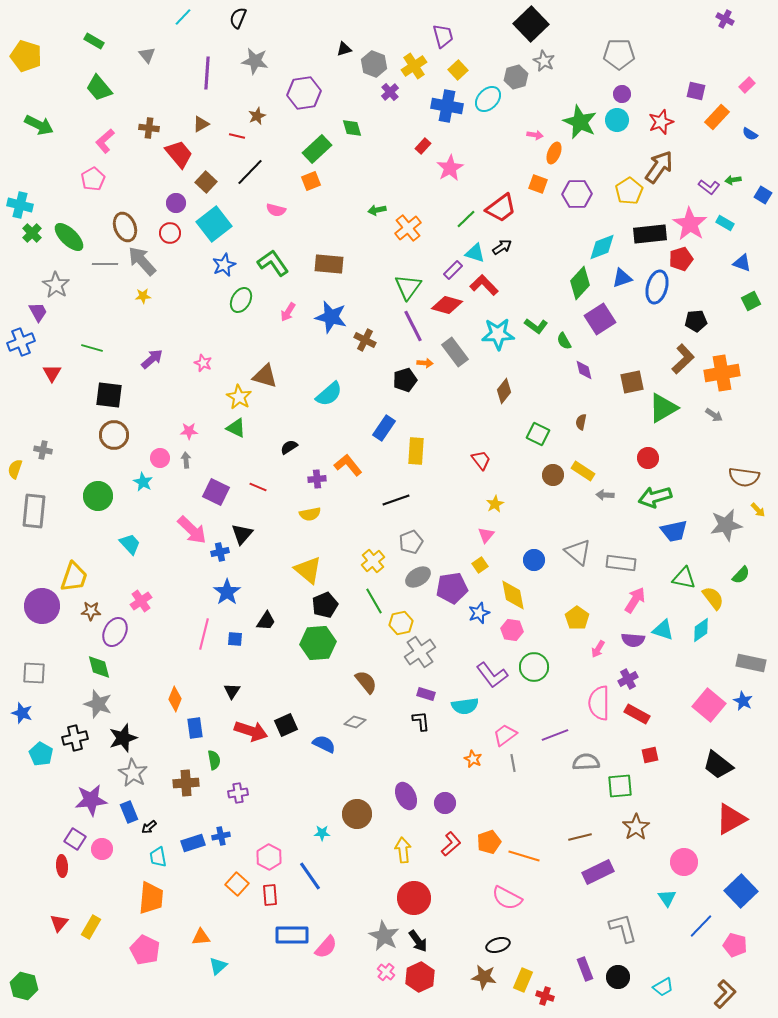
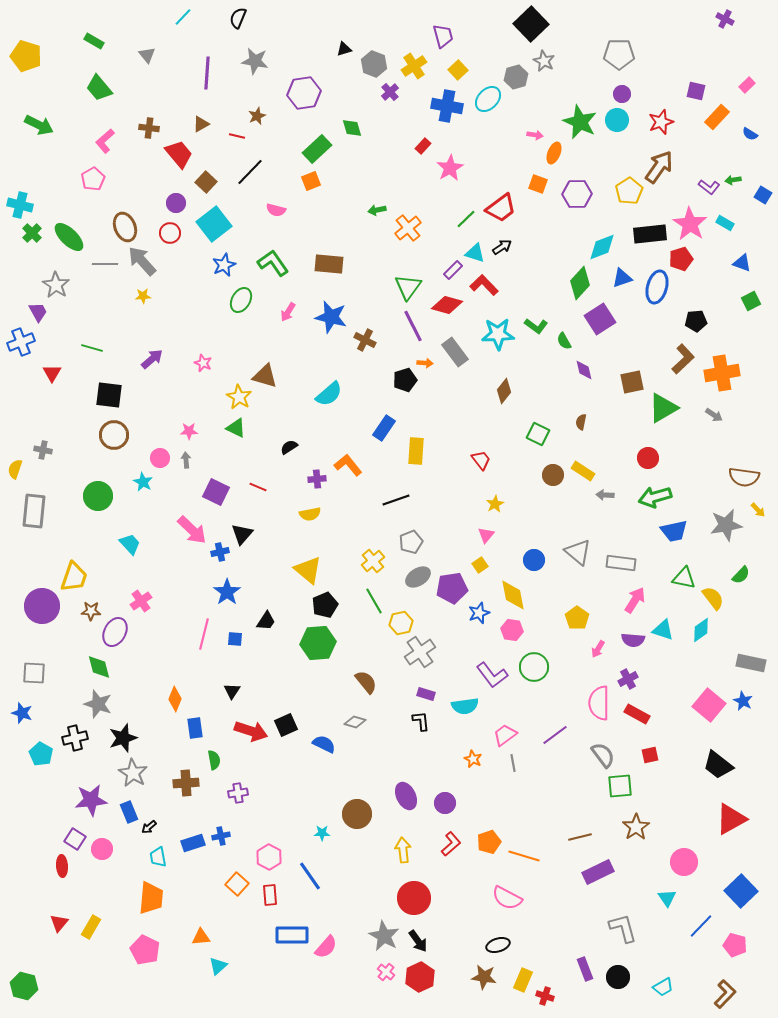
purple line at (555, 735): rotated 16 degrees counterclockwise
gray semicircle at (586, 762): moved 17 px right, 7 px up; rotated 56 degrees clockwise
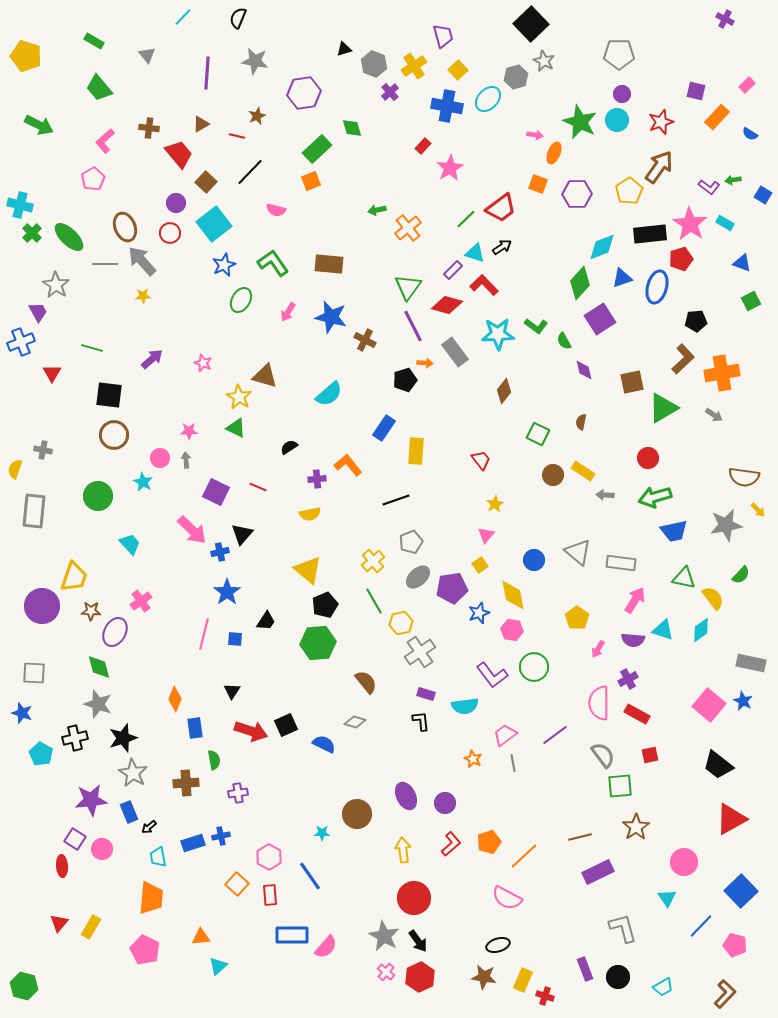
gray ellipse at (418, 577): rotated 10 degrees counterclockwise
orange line at (524, 856): rotated 60 degrees counterclockwise
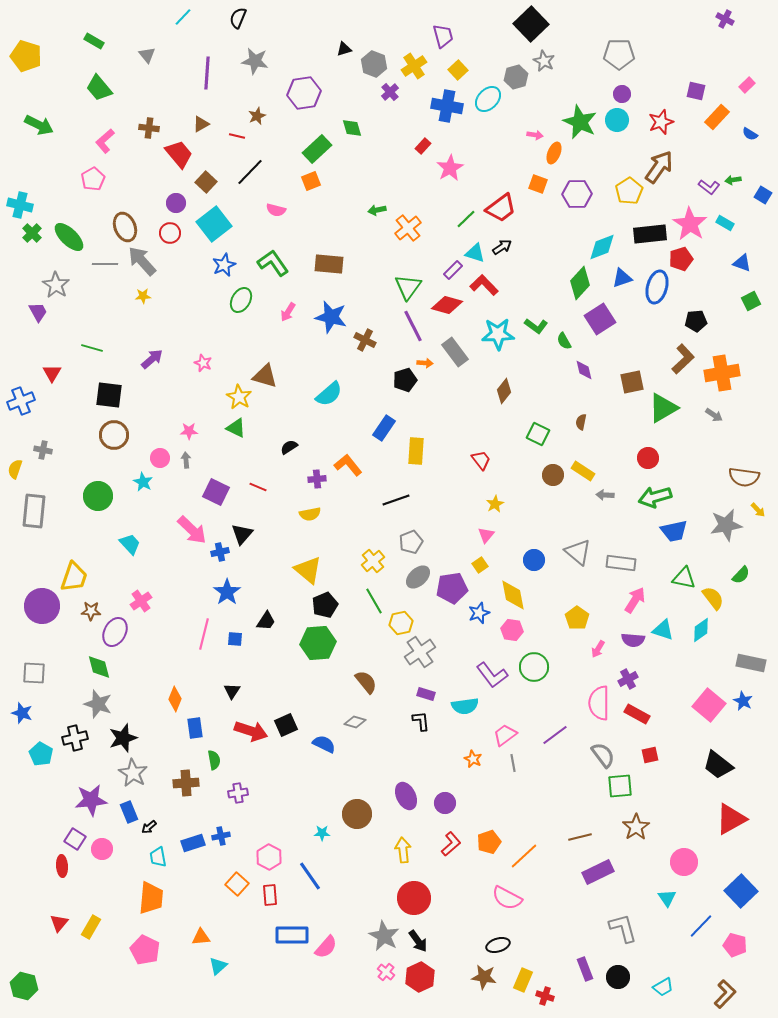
blue cross at (21, 342): moved 59 px down
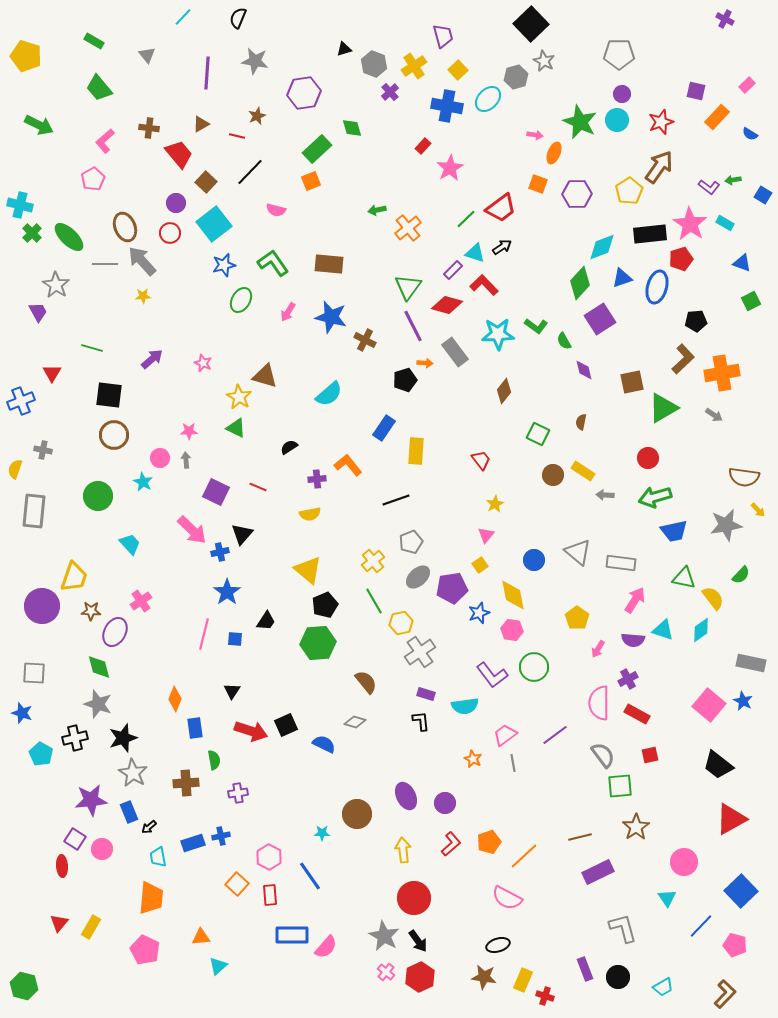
blue star at (224, 265): rotated 10 degrees clockwise
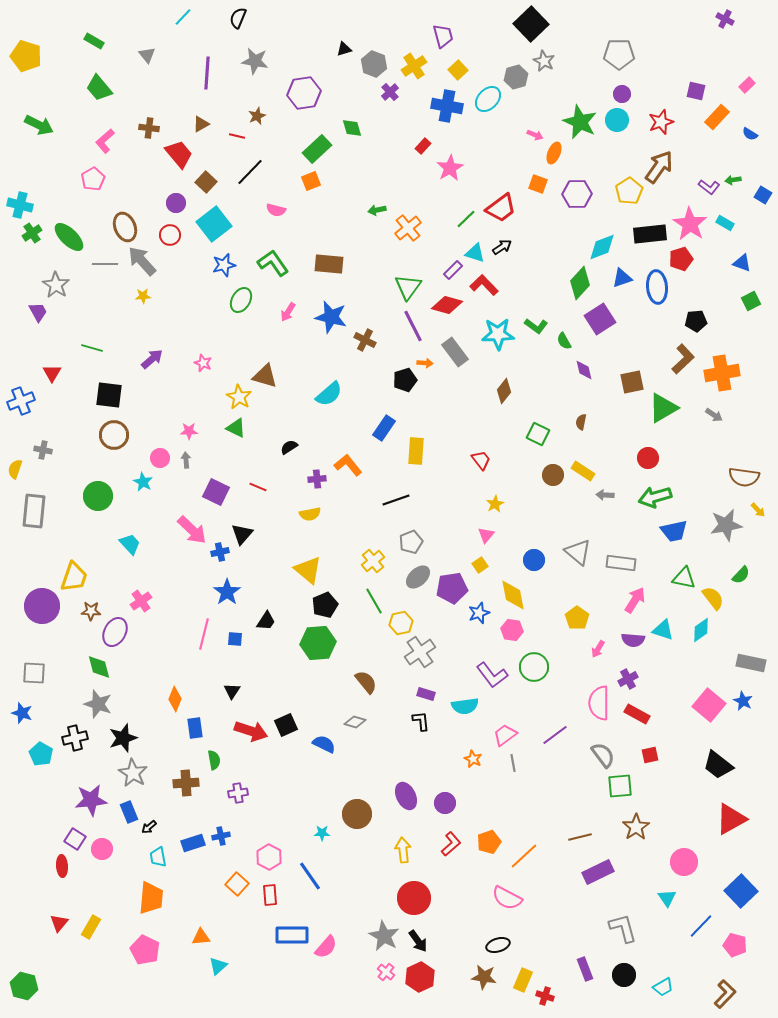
pink arrow at (535, 135): rotated 14 degrees clockwise
green cross at (32, 233): rotated 12 degrees clockwise
red circle at (170, 233): moved 2 px down
blue ellipse at (657, 287): rotated 20 degrees counterclockwise
black circle at (618, 977): moved 6 px right, 2 px up
